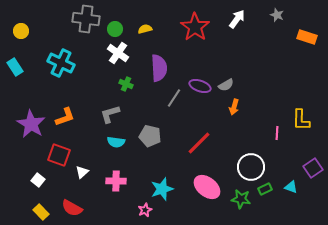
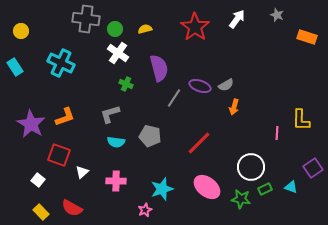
purple semicircle: rotated 12 degrees counterclockwise
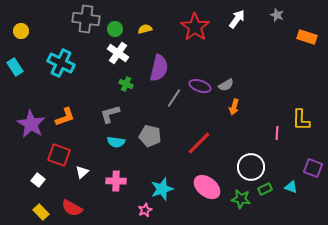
purple semicircle: rotated 28 degrees clockwise
purple square: rotated 36 degrees counterclockwise
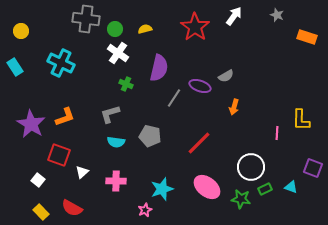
white arrow: moved 3 px left, 3 px up
gray semicircle: moved 9 px up
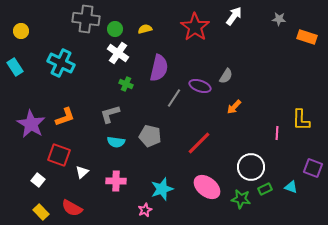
gray star: moved 2 px right, 4 px down; rotated 16 degrees counterclockwise
gray semicircle: rotated 28 degrees counterclockwise
orange arrow: rotated 28 degrees clockwise
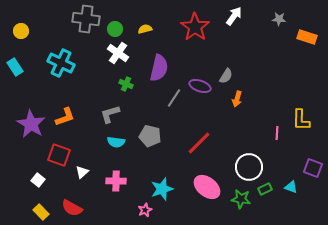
orange arrow: moved 3 px right, 8 px up; rotated 28 degrees counterclockwise
white circle: moved 2 px left
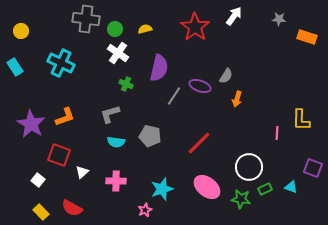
gray line: moved 2 px up
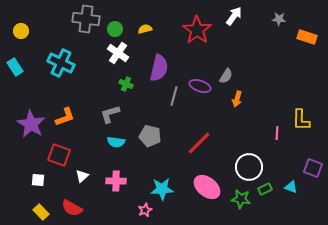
red star: moved 2 px right, 3 px down
gray line: rotated 18 degrees counterclockwise
white triangle: moved 4 px down
white square: rotated 32 degrees counterclockwise
cyan star: rotated 15 degrees clockwise
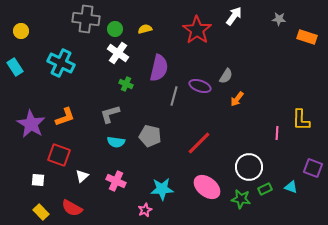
orange arrow: rotated 21 degrees clockwise
pink cross: rotated 24 degrees clockwise
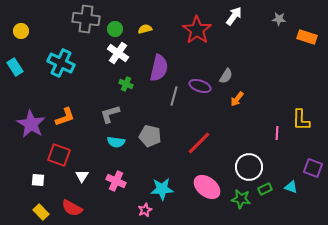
white triangle: rotated 16 degrees counterclockwise
